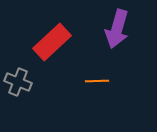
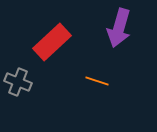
purple arrow: moved 2 px right, 1 px up
orange line: rotated 20 degrees clockwise
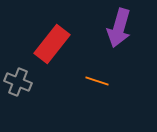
red rectangle: moved 2 px down; rotated 9 degrees counterclockwise
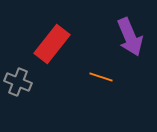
purple arrow: moved 11 px right, 9 px down; rotated 39 degrees counterclockwise
orange line: moved 4 px right, 4 px up
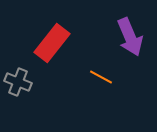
red rectangle: moved 1 px up
orange line: rotated 10 degrees clockwise
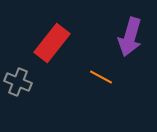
purple arrow: rotated 39 degrees clockwise
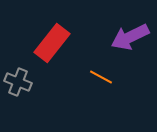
purple arrow: rotated 48 degrees clockwise
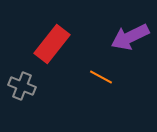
red rectangle: moved 1 px down
gray cross: moved 4 px right, 4 px down
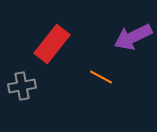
purple arrow: moved 3 px right
gray cross: rotated 32 degrees counterclockwise
